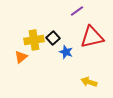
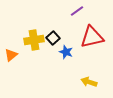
orange triangle: moved 10 px left, 2 px up
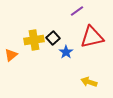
blue star: rotated 16 degrees clockwise
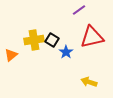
purple line: moved 2 px right, 1 px up
black square: moved 1 px left, 2 px down; rotated 16 degrees counterclockwise
